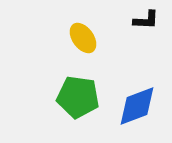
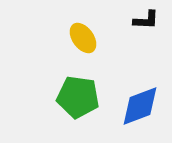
blue diamond: moved 3 px right
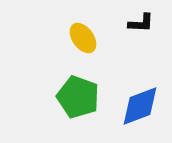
black L-shape: moved 5 px left, 3 px down
green pentagon: rotated 12 degrees clockwise
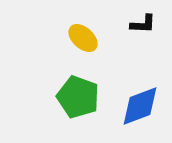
black L-shape: moved 2 px right, 1 px down
yellow ellipse: rotated 12 degrees counterclockwise
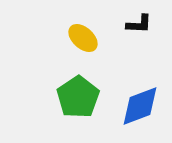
black L-shape: moved 4 px left
green pentagon: rotated 18 degrees clockwise
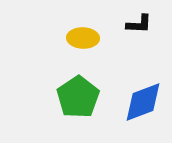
yellow ellipse: rotated 40 degrees counterclockwise
blue diamond: moved 3 px right, 4 px up
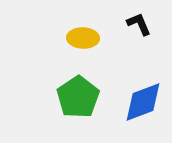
black L-shape: rotated 116 degrees counterclockwise
